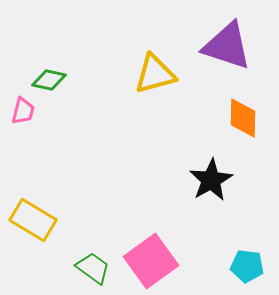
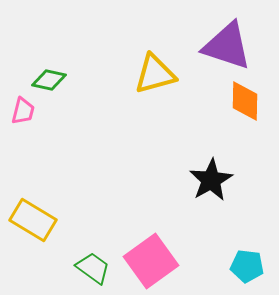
orange diamond: moved 2 px right, 17 px up
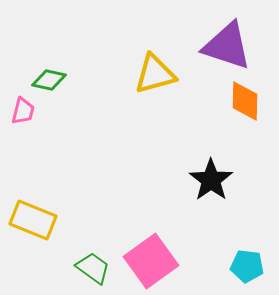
black star: rotated 6 degrees counterclockwise
yellow rectangle: rotated 9 degrees counterclockwise
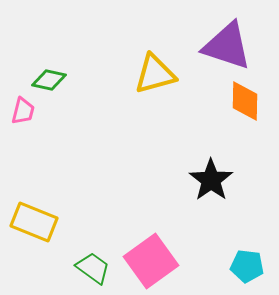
yellow rectangle: moved 1 px right, 2 px down
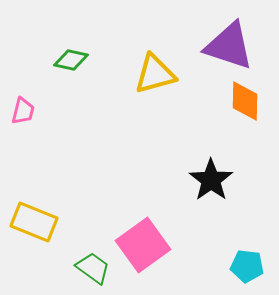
purple triangle: moved 2 px right
green diamond: moved 22 px right, 20 px up
pink square: moved 8 px left, 16 px up
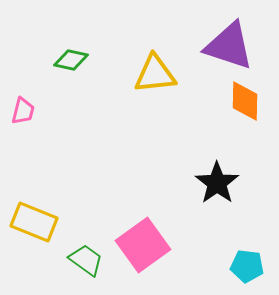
yellow triangle: rotated 9 degrees clockwise
black star: moved 6 px right, 3 px down
green trapezoid: moved 7 px left, 8 px up
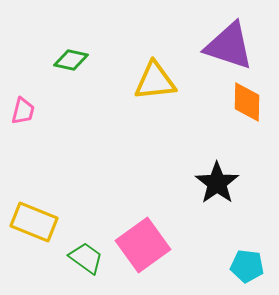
yellow triangle: moved 7 px down
orange diamond: moved 2 px right, 1 px down
green trapezoid: moved 2 px up
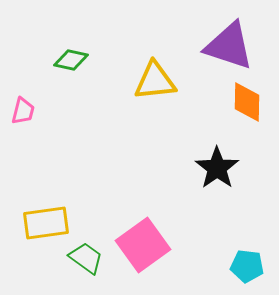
black star: moved 15 px up
yellow rectangle: moved 12 px right, 1 px down; rotated 30 degrees counterclockwise
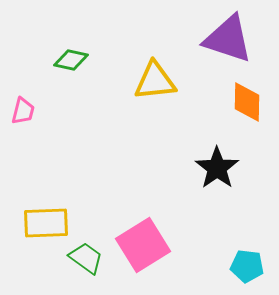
purple triangle: moved 1 px left, 7 px up
yellow rectangle: rotated 6 degrees clockwise
pink square: rotated 4 degrees clockwise
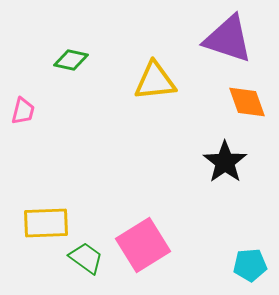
orange diamond: rotated 21 degrees counterclockwise
black star: moved 8 px right, 6 px up
cyan pentagon: moved 3 px right, 1 px up; rotated 12 degrees counterclockwise
